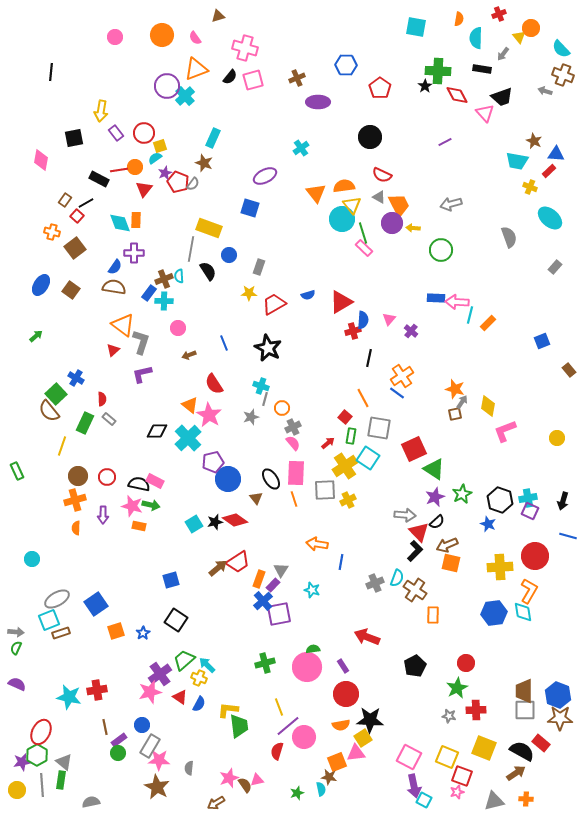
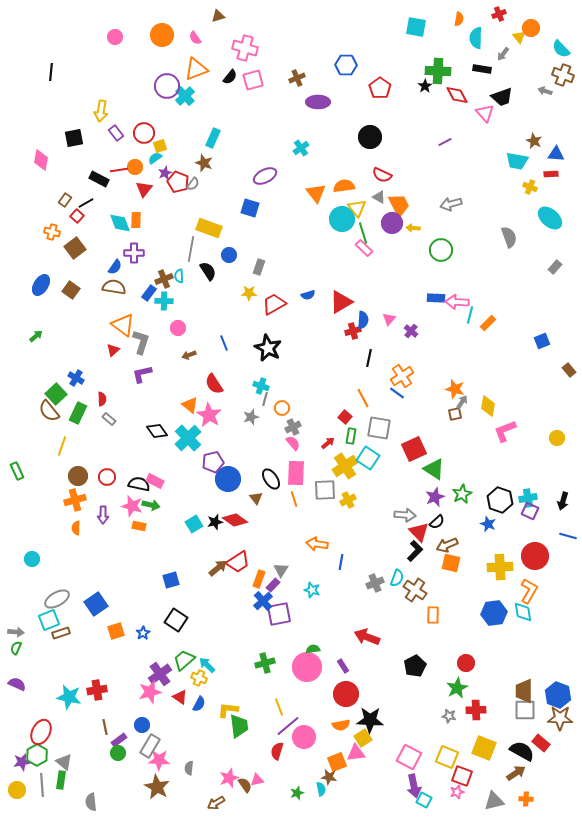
red rectangle at (549, 171): moved 2 px right, 3 px down; rotated 40 degrees clockwise
yellow triangle at (352, 205): moved 5 px right, 3 px down
green rectangle at (85, 423): moved 7 px left, 10 px up
black diamond at (157, 431): rotated 55 degrees clockwise
gray semicircle at (91, 802): rotated 84 degrees counterclockwise
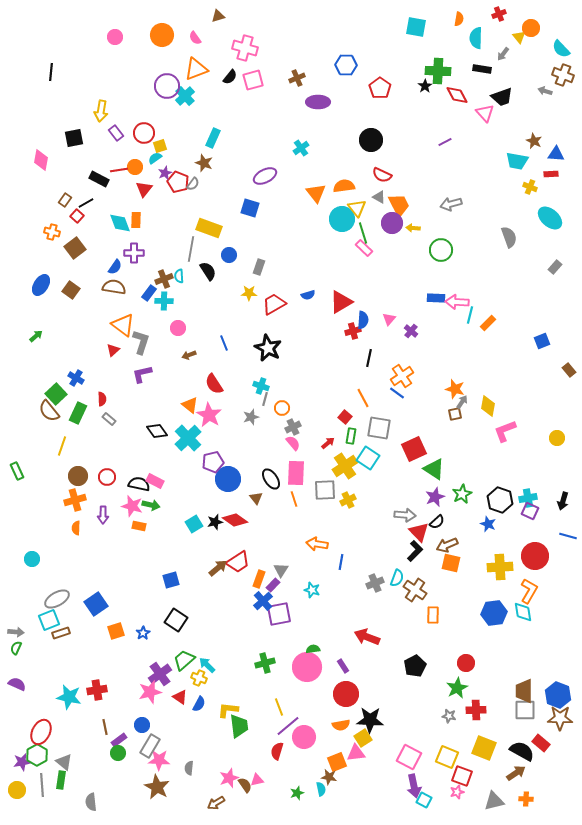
black circle at (370, 137): moved 1 px right, 3 px down
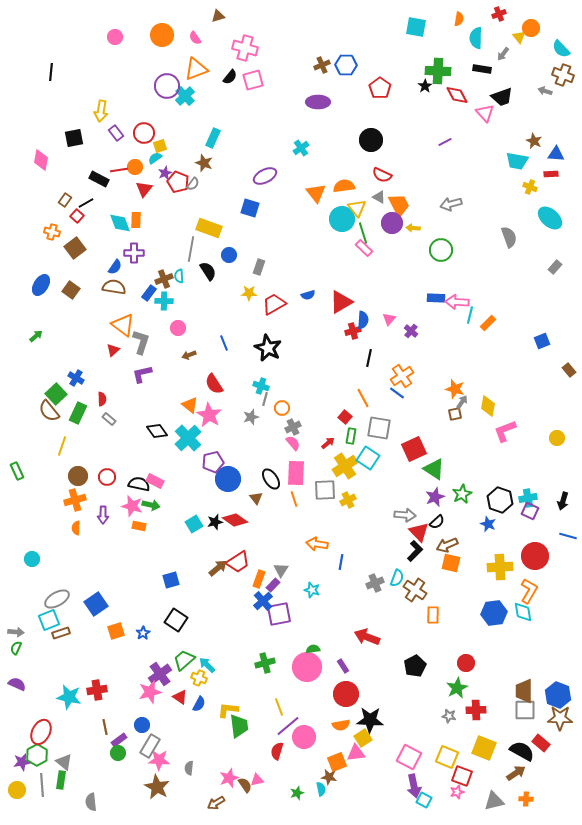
brown cross at (297, 78): moved 25 px right, 13 px up
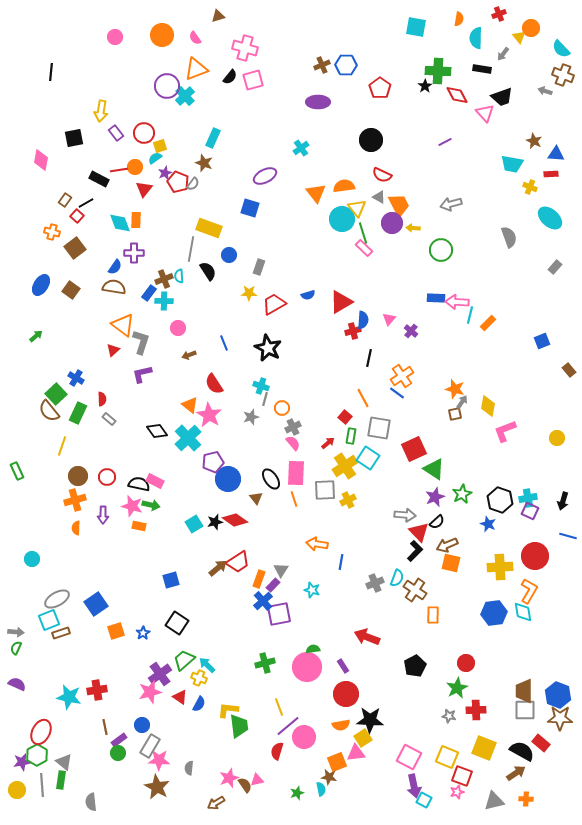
cyan trapezoid at (517, 161): moved 5 px left, 3 px down
black square at (176, 620): moved 1 px right, 3 px down
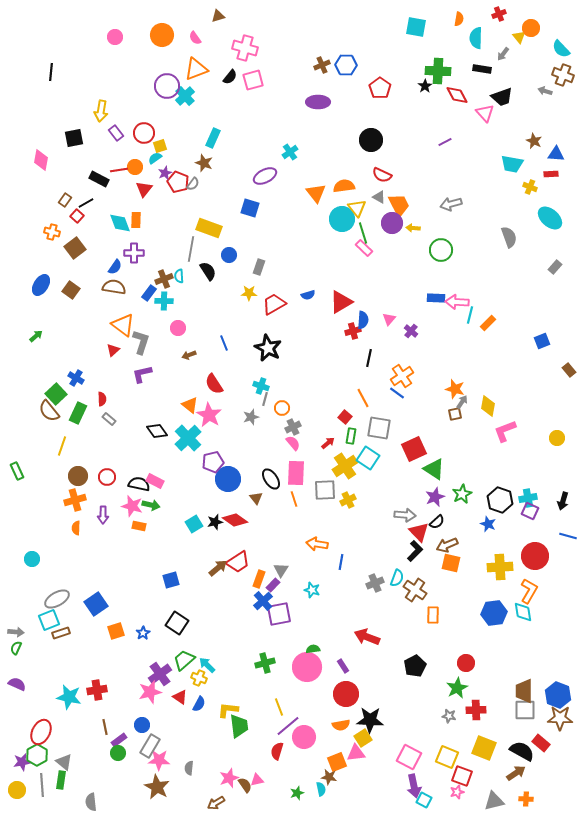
cyan cross at (301, 148): moved 11 px left, 4 px down
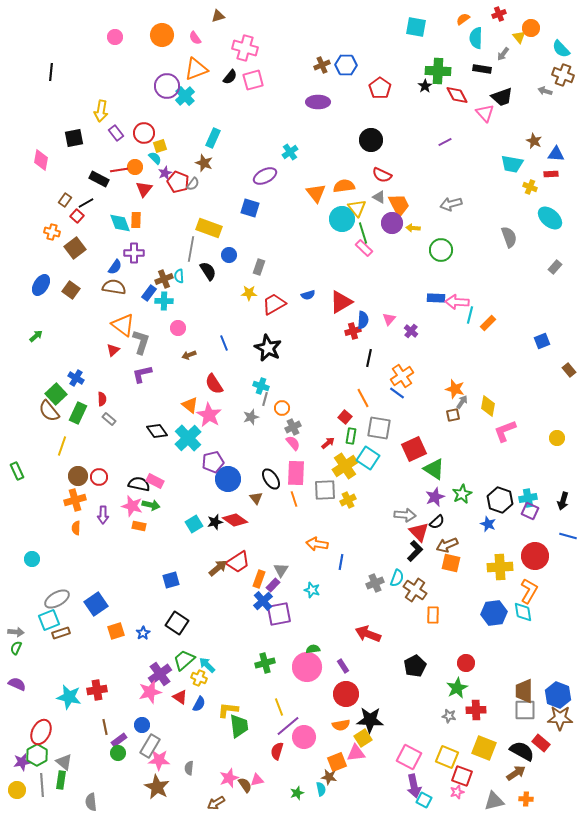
orange semicircle at (459, 19): moved 4 px right; rotated 136 degrees counterclockwise
cyan semicircle at (155, 158): rotated 80 degrees clockwise
brown square at (455, 414): moved 2 px left, 1 px down
red circle at (107, 477): moved 8 px left
red arrow at (367, 637): moved 1 px right, 3 px up
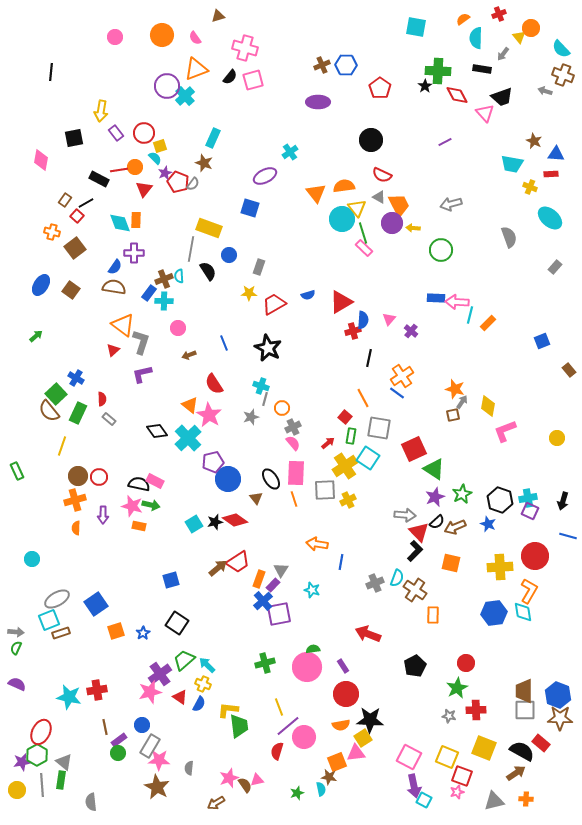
brown arrow at (447, 545): moved 8 px right, 18 px up
yellow cross at (199, 678): moved 4 px right, 6 px down
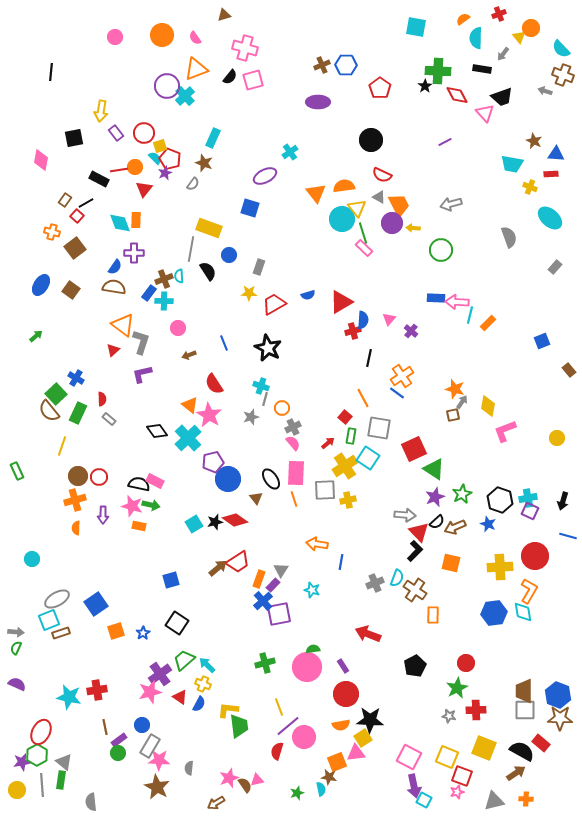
brown triangle at (218, 16): moved 6 px right, 1 px up
red pentagon at (178, 182): moved 8 px left, 23 px up
yellow cross at (348, 500): rotated 14 degrees clockwise
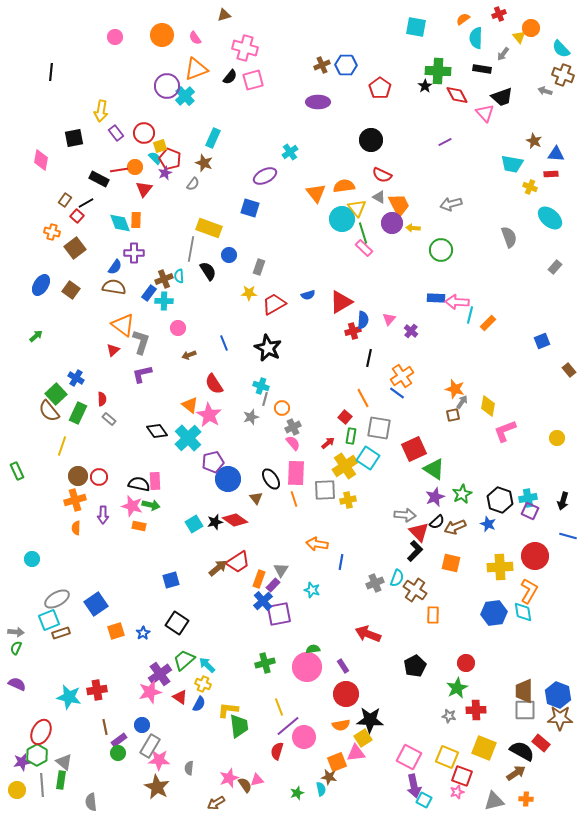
pink rectangle at (155, 481): rotated 60 degrees clockwise
